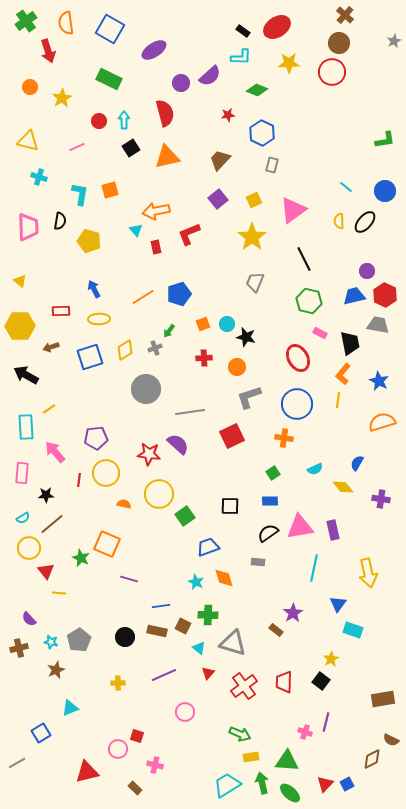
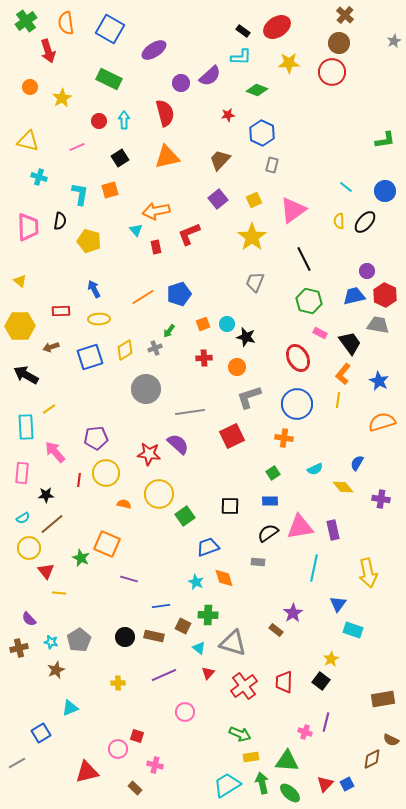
black square at (131, 148): moved 11 px left, 10 px down
black trapezoid at (350, 343): rotated 25 degrees counterclockwise
brown rectangle at (157, 631): moved 3 px left, 5 px down
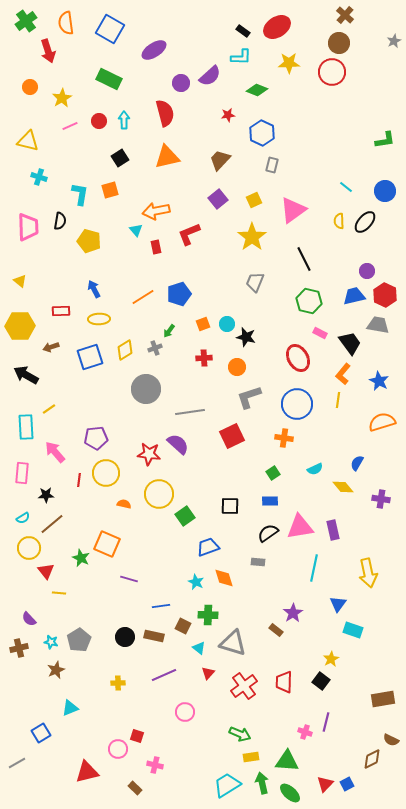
pink line at (77, 147): moved 7 px left, 21 px up
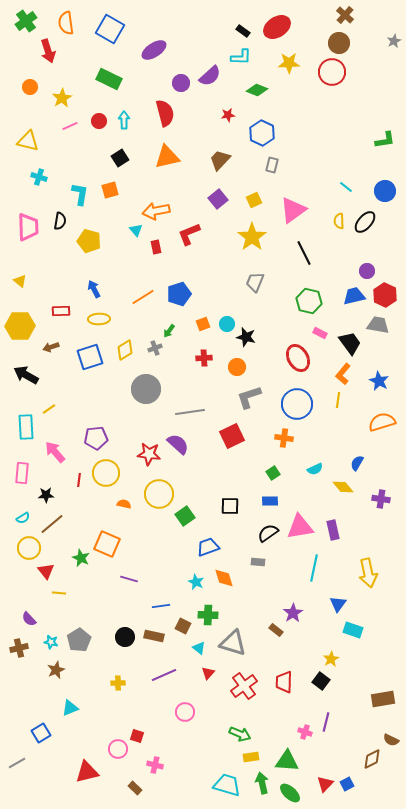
black line at (304, 259): moved 6 px up
cyan trapezoid at (227, 785): rotated 48 degrees clockwise
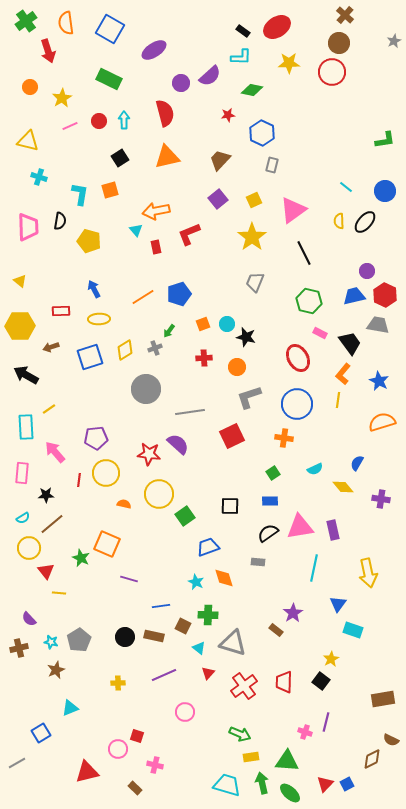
green diamond at (257, 90): moved 5 px left; rotated 10 degrees counterclockwise
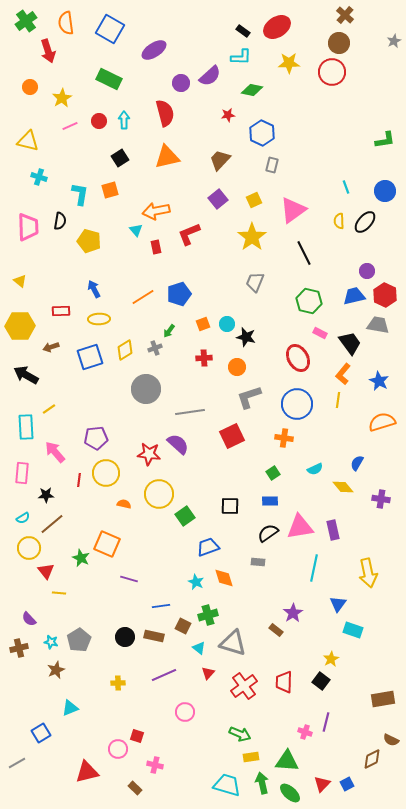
cyan line at (346, 187): rotated 32 degrees clockwise
green cross at (208, 615): rotated 18 degrees counterclockwise
red triangle at (325, 784): moved 3 px left
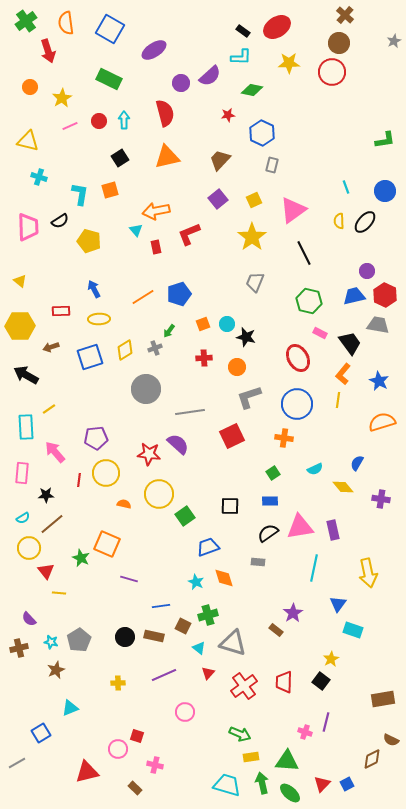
black semicircle at (60, 221): rotated 48 degrees clockwise
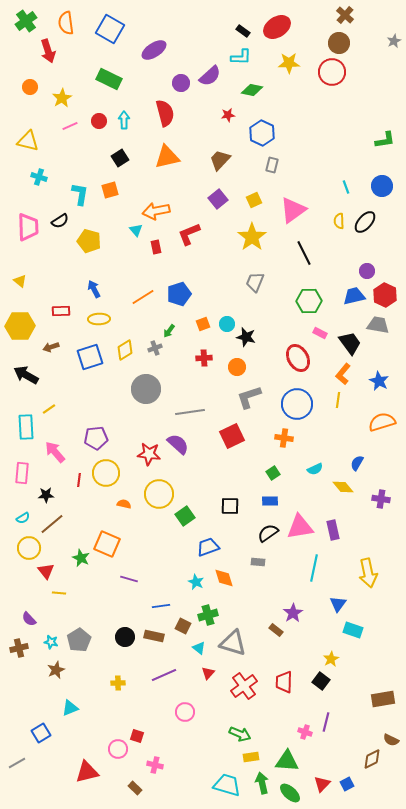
blue circle at (385, 191): moved 3 px left, 5 px up
green hexagon at (309, 301): rotated 15 degrees counterclockwise
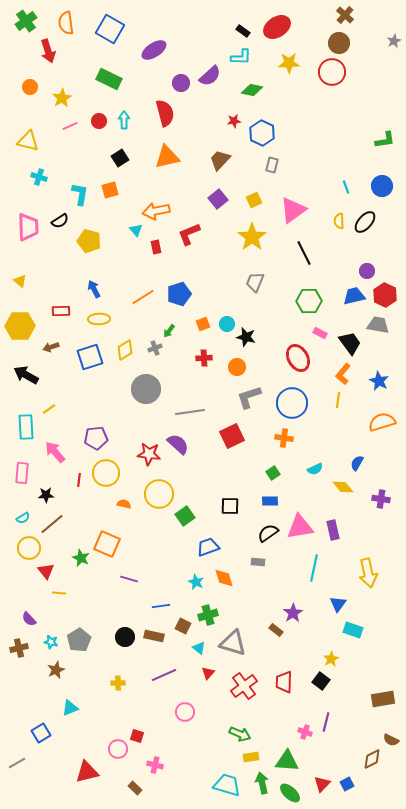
red star at (228, 115): moved 6 px right, 6 px down
blue circle at (297, 404): moved 5 px left, 1 px up
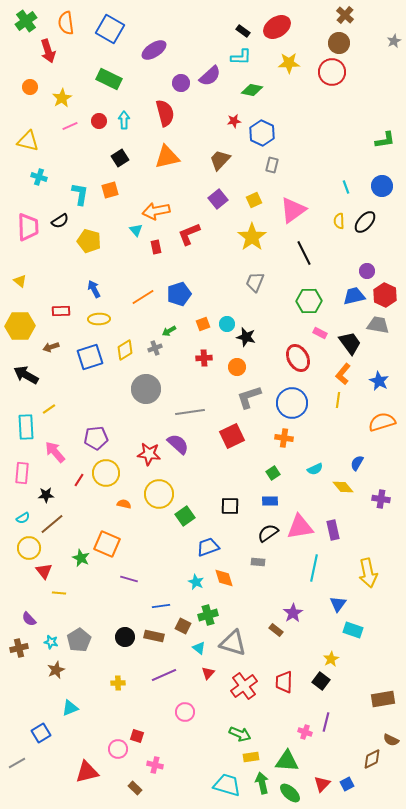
green arrow at (169, 331): rotated 24 degrees clockwise
red line at (79, 480): rotated 24 degrees clockwise
red triangle at (46, 571): moved 2 px left
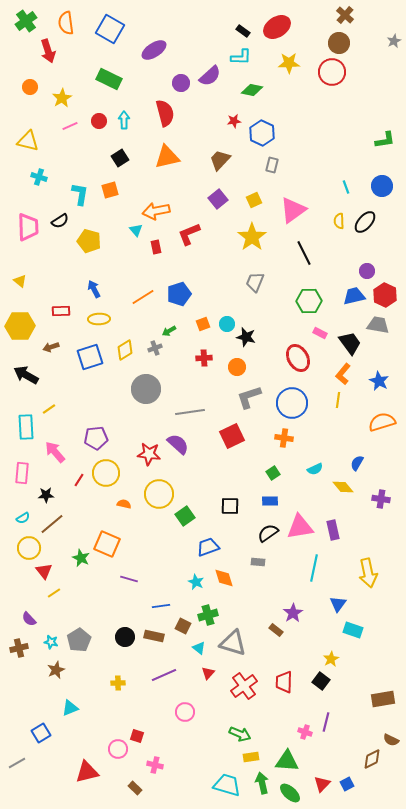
yellow line at (59, 593): moved 5 px left; rotated 40 degrees counterclockwise
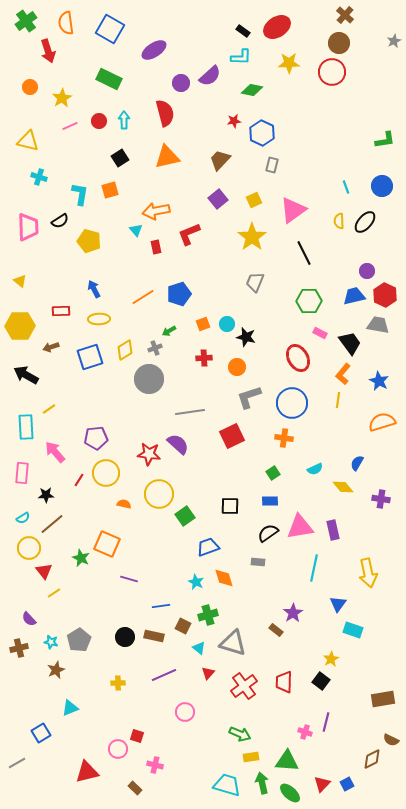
gray circle at (146, 389): moved 3 px right, 10 px up
